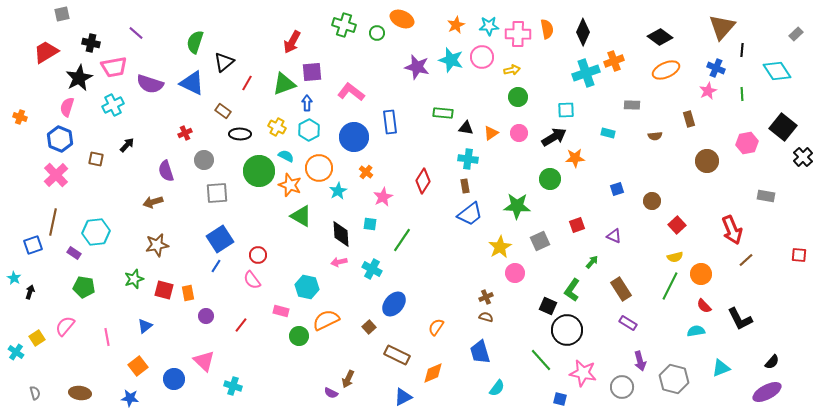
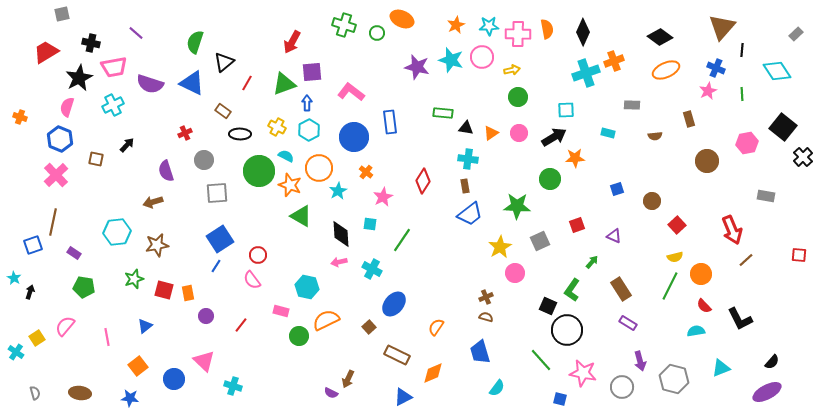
cyan hexagon at (96, 232): moved 21 px right
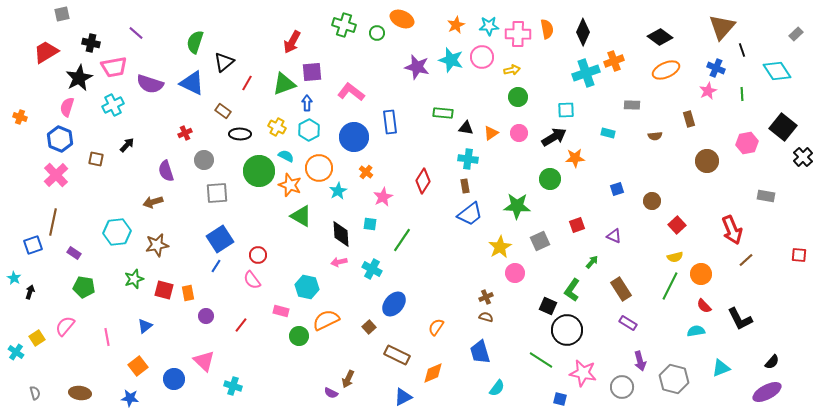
black line at (742, 50): rotated 24 degrees counterclockwise
green line at (541, 360): rotated 15 degrees counterclockwise
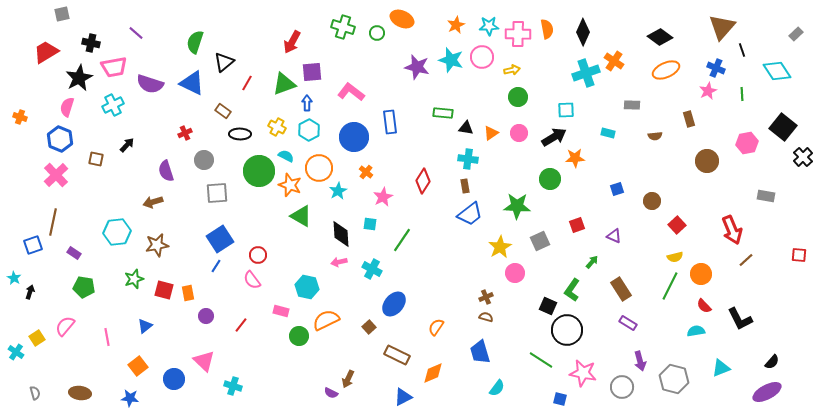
green cross at (344, 25): moved 1 px left, 2 px down
orange cross at (614, 61): rotated 36 degrees counterclockwise
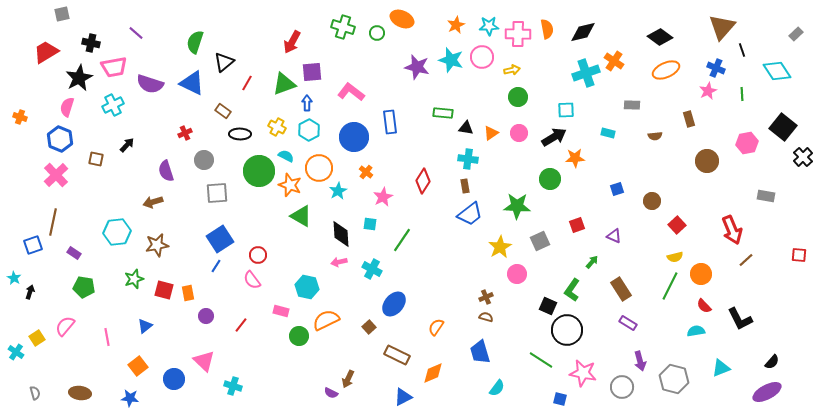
black diamond at (583, 32): rotated 52 degrees clockwise
pink circle at (515, 273): moved 2 px right, 1 px down
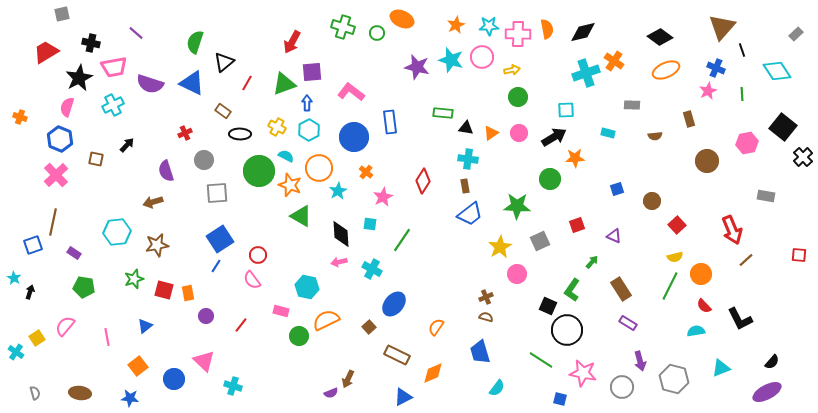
purple semicircle at (331, 393): rotated 48 degrees counterclockwise
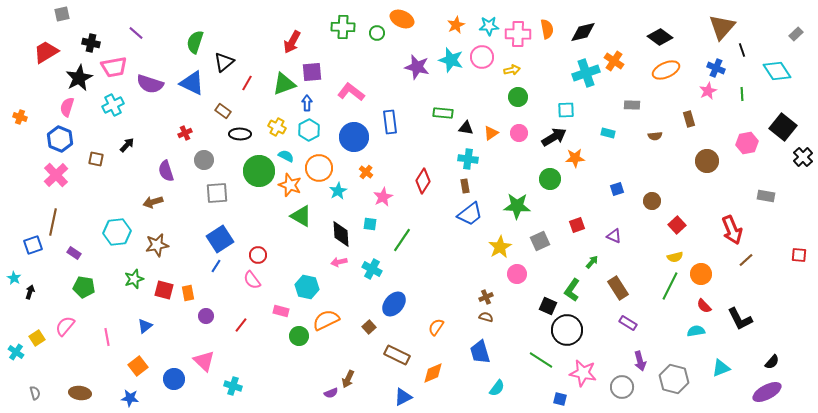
green cross at (343, 27): rotated 15 degrees counterclockwise
brown rectangle at (621, 289): moved 3 px left, 1 px up
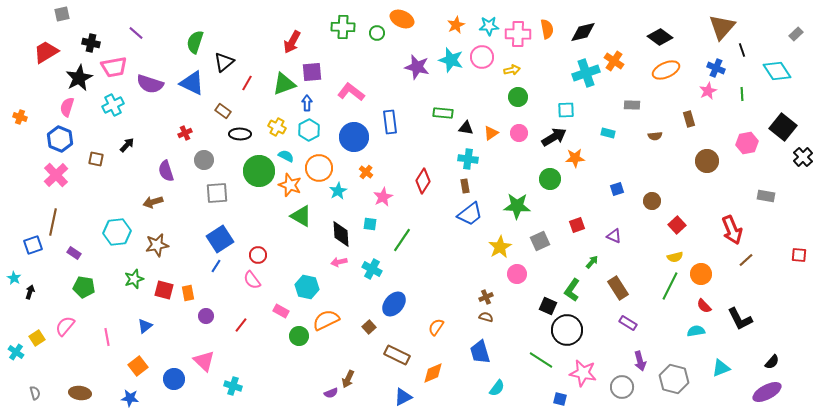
pink rectangle at (281, 311): rotated 14 degrees clockwise
